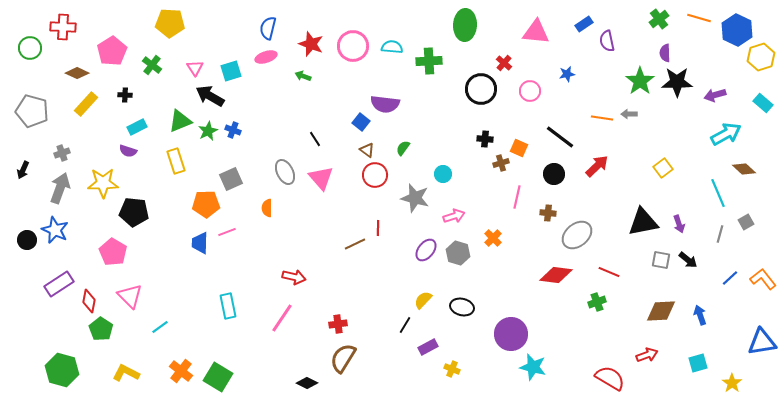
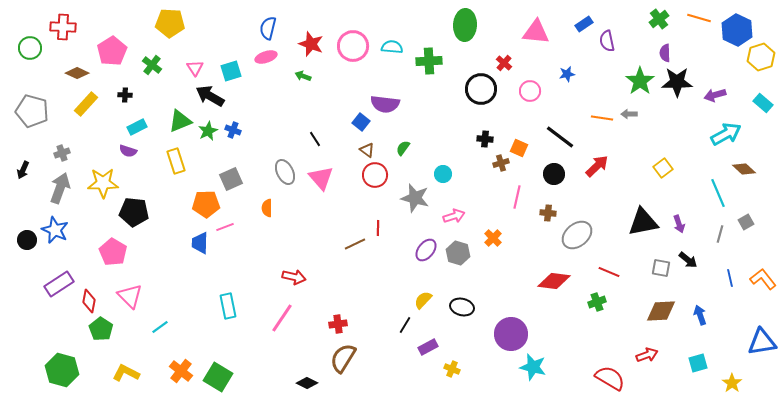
pink line at (227, 232): moved 2 px left, 5 px up
gray square at (661, 260): moved 8 px down
red diamond at (556, 275): moved 2 px left, 6 px down
blue line at (730, 278): rotated 60 degrees counterclockwise
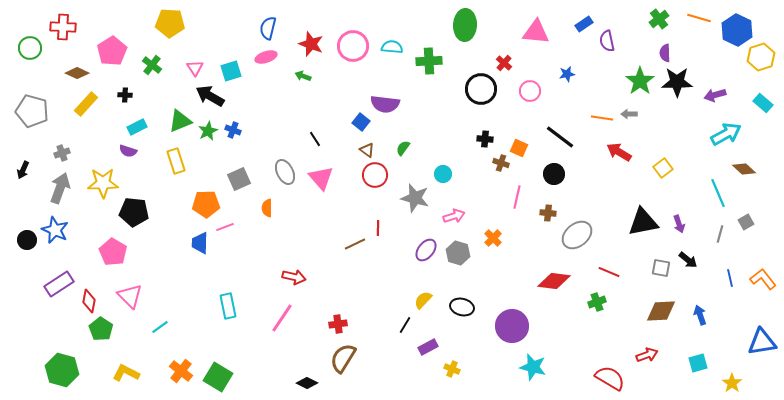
brown cross at (501, 163): rotated 35 degrees clockwise
red arrow at (597, 166): moved 22 px right, 14 px up; rotated 105 degrees counterclockwise
gray square at (231, 179): moved 8 px right
purple circle at (511, 334): moved 1 px right, 8 px up
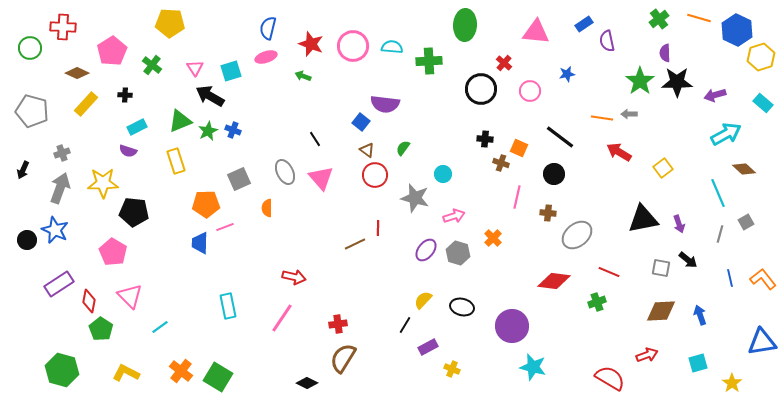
black triangle at (643, 222): moved 3 px up
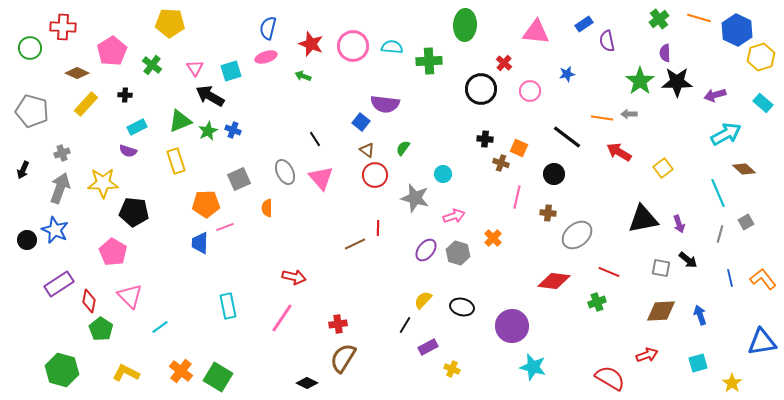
black line at (560, 137): moved 7 px right
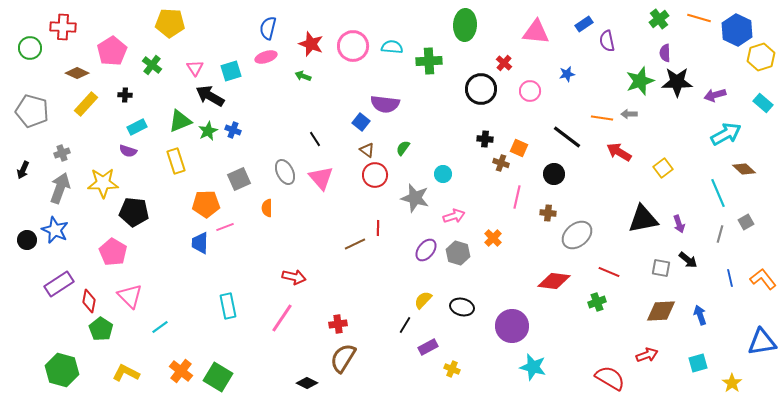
green star at (640, 81): rotated 16 degrees clockwise
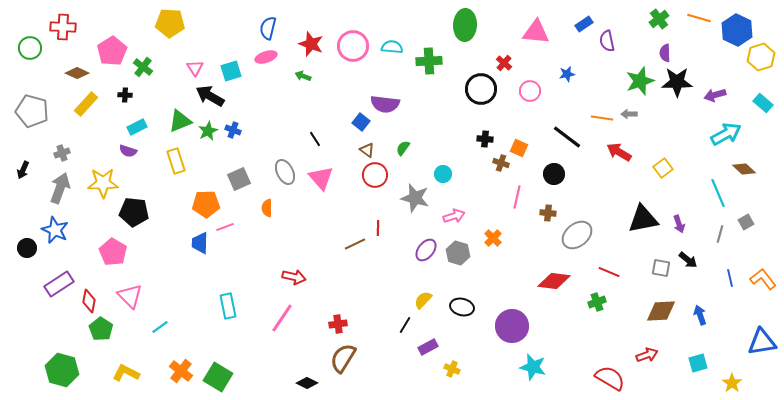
green cross at (152, 65): moved 9 px left, 2 px down
black circle at (27, 240): moved 8 px down
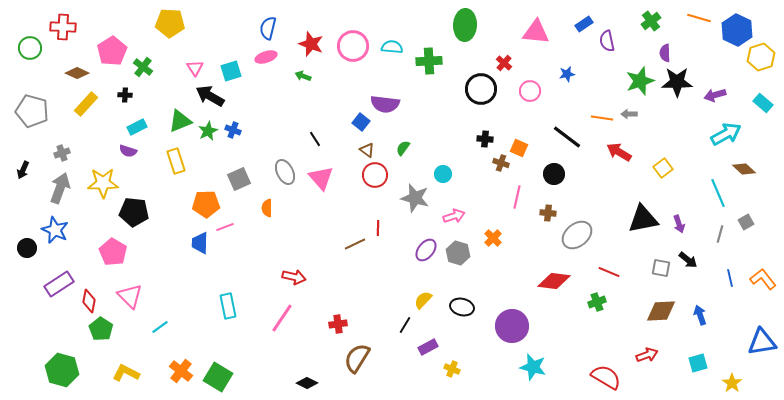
green cross at (659, 19): moved 8 px left, 2 px down
brown semicircle at (343, 358): moved 14 px right
red semicircle at (610, 378): moved 4 px left, 1 px up
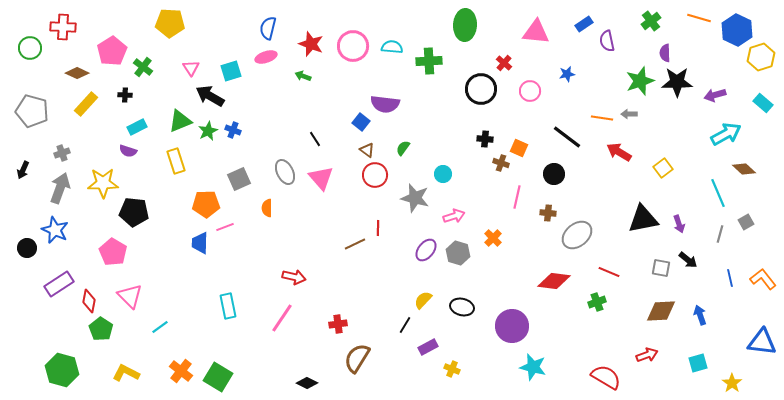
pink triangle at (195, 68): moved 4 px left
blue triangle at (762, 342): rotated 16 degrees clockwise
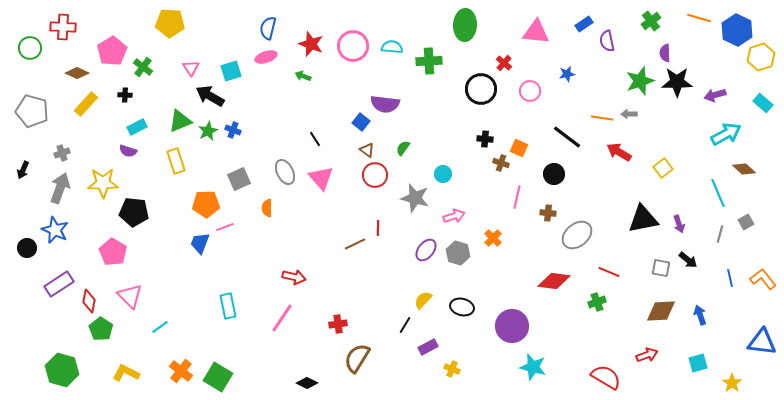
blue trapezoid at (200, 243): rotated 20 degrees clockwise
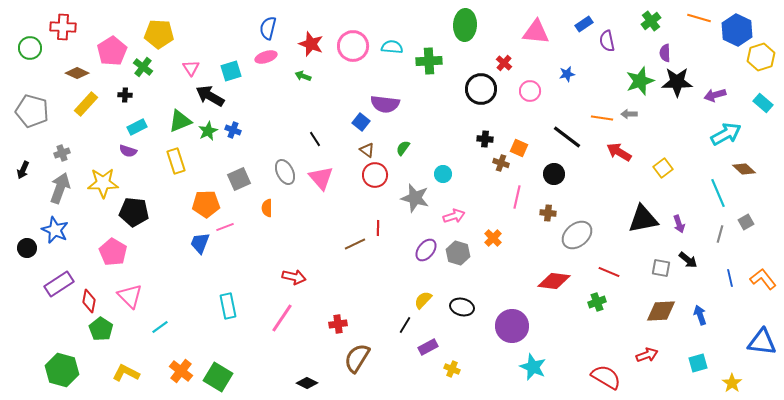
yellow pentagon at (170, 23): moved 11 px left, 11 px down
cyan star at (533, 367): rotated 8 degrees clockwise
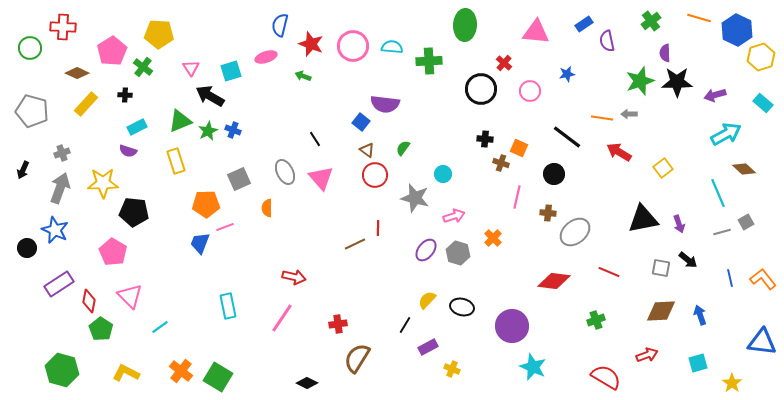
blue semicircle at (268, 28): moved 12 px right, 3 px up
gray line at (720, 234): moved 2 px right, 2 px up; rotated 60 degrees clockwise
gray ellipse at (577, 235): moved 2 px left, 3 px up
yellow semicircle at (423, 300): moved 4 px right
green cross at (597, 302): moved 1 px left, 18 px down
